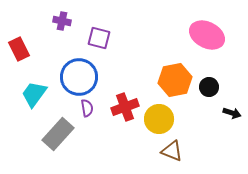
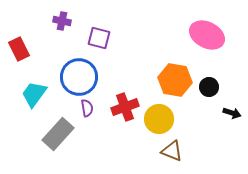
orange hexagon: rotated 20 degrees clockwise
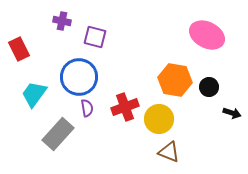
purple square: moved 4 px left, 1 px up
brown triangle: moved 3 px left, 1 px down
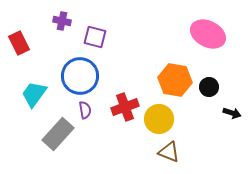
pink ellipse: moved 1 px right, 1 px up
red rectangle: moved 6 px up
blue circle: moved 1 px right, 1 px up
purple semicircle: moved 2 px left, 2 px down
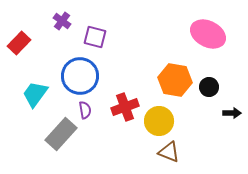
purple cross: rotated 24 degrees clockwise
red rectangle: rotated 70 degrees clockwise
cyan trapezoid: moved 1 px right
black arrow: rotated 18 degrees counterclockwise
yellow circle: moved 2 px down
gray rectangle: moved 3 px right
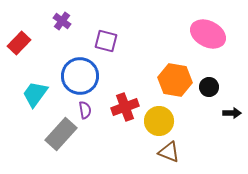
purple square: moved 11 px right, 4 px down
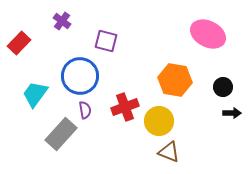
black circle: moved 14 px right
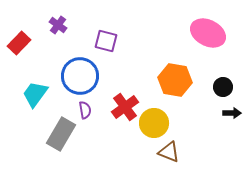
purple cross: moved 4 px left, 4 px down
pink ellipse: moved 1 px up
red cross: rotated 16 degrees counterclockwise
yellow circle: moved 5 px left, 2 px down
gray rectangle: rotated 12 degrees counterclockwise
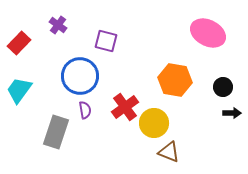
cyan trapezoid: moved 16 px left, 4 px up
gray rectangle: moved 5 px left, 2 px up; rotated 12 degrees counterclockwise
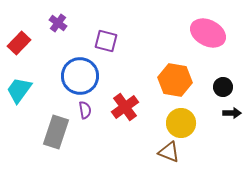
purple cross: moved 2 px up
yellow circle: moved 27 px right
